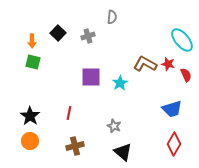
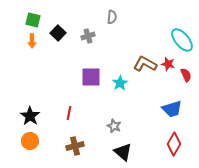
green square: moved 42 px up
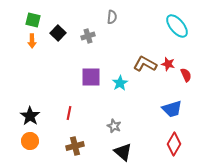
cyan ellipse: moved 5 px left, 14 px up
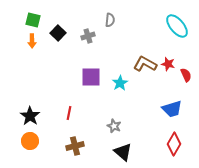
gray semicircle: moved 2 px left, 3 px down
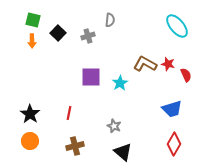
black star: moved 2 px up
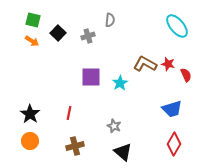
orange arrow: rotated 56 degrees counterclockwise
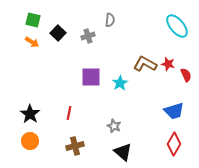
orange arrow: moved 1 px down
blue trapezoid: moved 2 px right, 2 px down
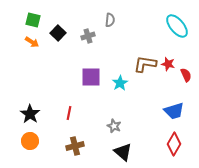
brown L-shape: rotated 20 degrees counterclockwise
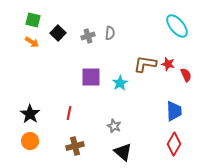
gray semicircle: moved 13 px down
blue trapezoid: rotated 75 degrees counterclockwise
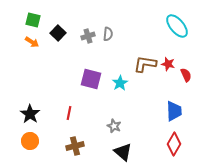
gray semicircle: moved 2 px left, 1 px down
purple square: moved 2 px down; rotated 15 degrees clockwise
